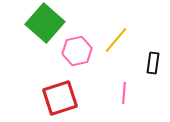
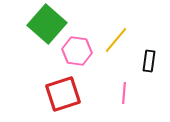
green square: moved 2 px right, 1 px down
pink hexagon: rotated 20 degrees clockwise
black rectangle: moved 4 px left, 2 px up
red square: moved 3 px right, 4 px up
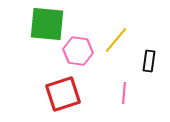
green square: rotated 36 degrees counterclockwise
pink hexagon: moved 1 px right
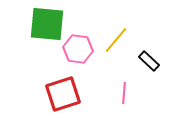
pink hexagon: moved 2 px up
black rectangle: rotated 55 degrees counterclockwise
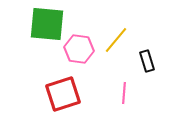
pink hexagon: moved 1 px right
black rectangle: moved 2 px left; rotated 30 degrees clockwise
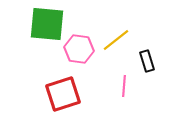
yellow line: rotated 12 degrees clockwise
pink line: moved 7 px up
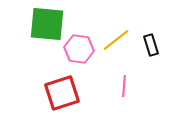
black rectangle: moved 4 px right, 16 px up
red square: moved 1 px left, 1 px up
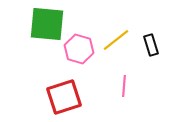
pink hexagon: rotated 8 degrees clockwise
red square: moved 2 px right, 4 px down
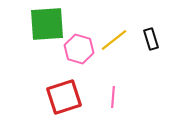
green square: rotated 9 degrees counterclockwise
yellow line: moved 2 px left
black rectangle: moved 6 px up
pink line: moved 11 px left, 11 px down
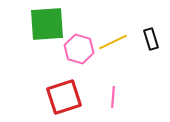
yellow line: moved 1 px left, 2 px down; rotated 12 degrees clockwise
